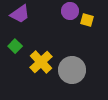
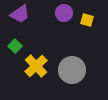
purple circle: moved 6 px left, 2 px down
yellow cross: moved 5 px left, 4 px down
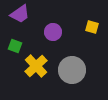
purple circle: moved 11 px left, 19 px down
yellow square: moved 5 px right, 7 px down
green square: rotated 24 degrees counterclockwise
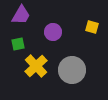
purple trapezoid: moved 1 px right, 1 px down; rotated 25 degrees counterclockwise
green square: moved 3 px right, 2 px up; rotated 32 degrees counterclockwise
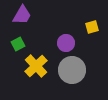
purple trapezoid: moved 1 px right
yellow square: rotated 32 degrees counterclockwise
purple circle: moved 13 px right, 11 px down
green square: rotated 16 degrees counterclockwise
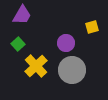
green square: rotated 16 degrees counterclockwise
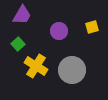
purple circle: moved 7 px left, 12 px up
yellow cross: rotated 15 degrees counterclockwise
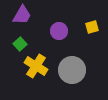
green square: moved 2 px right
